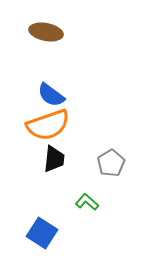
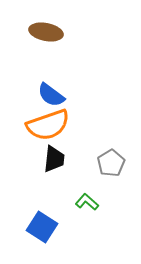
blue square: moved 6 px up
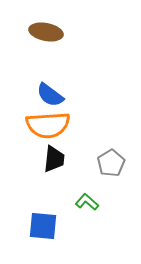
blue semicircle: moved 1 px left
orange semicircle: rotated 15 degrees clockwise
blue square: moved 1 px right, 1 px up; rotated 28 degrees counterclockwise
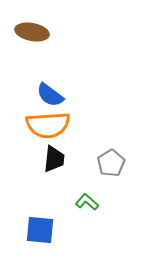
brown ellipse: moved 14 px left
blue square: moved 3 px left, 4 px down
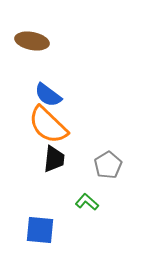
brown ellipse: moved 9 px down
blue semicircle: moved 2 px left
orange semicircle: rotated 48 degrees clockwise
gray pentagon: moved 3 px left, 2 px down
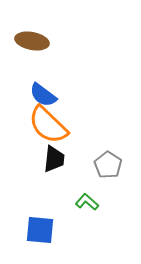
blue semicircle: moved 5 px left
gray pentagon: rotated 8 degrees counterclockwise
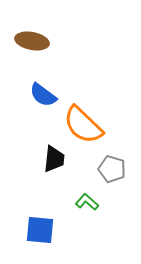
orange semicircle: moved 35 px right
gray pentagon: moved 4 px right, 4 px down; rotated 16 degrees counterclockwise
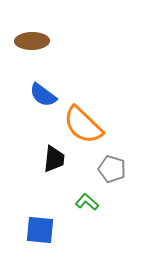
brown ellipse: rotated 12 degrees counterclockwise
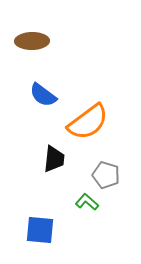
orange semicircle: moved 5 px right, 3 px up; rotated 81 degrees counterclockwise
gray pentagon: moved 6 px left, 6 px down
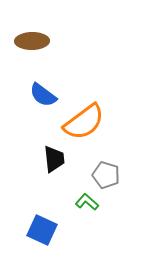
orange semicircle: moved 4 px left
black trapezoid: rotated 12 degrees counterclockwise
blue square: moved 2 px right; rotated 20 degrees clockwise
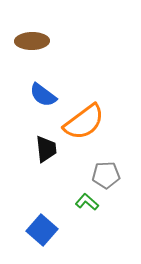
black trapezoid: moved 8 px left, 10 px up
gray pentagon: rotated 20 degrees counterclockwise
blue square: rotated 16 degrees clockwise
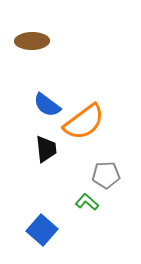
blue semicircle: moved 4 px right, 10 px down
